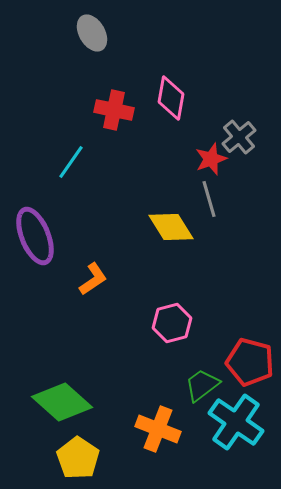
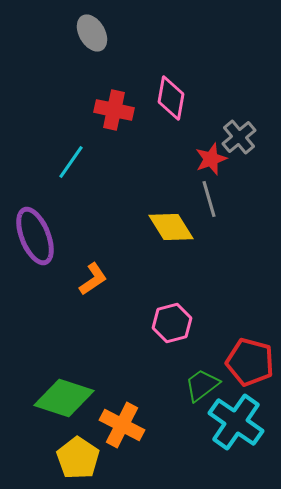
green diamond: moved 2 px right, 4 px up; rotated 24 degrees counterclockwise
orange cross: moved 36 px left, 4 px up; rotated 6 degrees clockwise
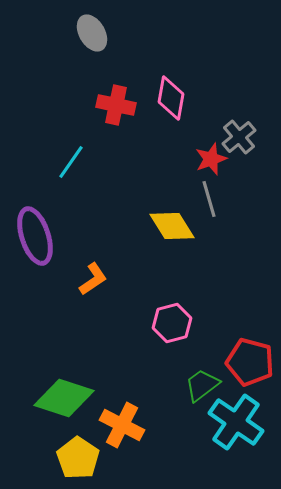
red cross: moved 2 px right, 5 px up
yellow diamond: moved 1 px right, 1 px up
purple ellipse: rotated 4 degrees clockwise
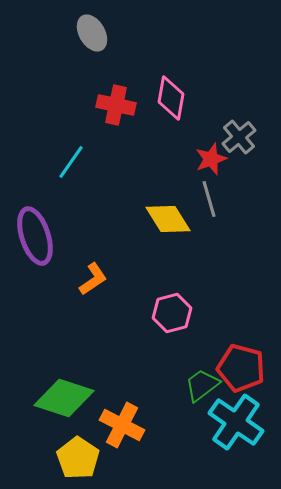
yellow diamond: moved 4 px left, 7 px up
pink hexagon: moved 10 px up
red pentagon: moved 9 px left, 6 px down
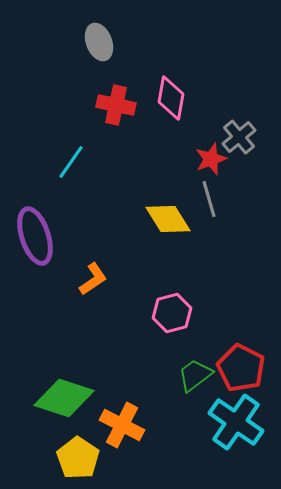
gray ellipse: moved 7 px right, 9 px down; rotated 9 degrees clockwise
red pentagon: rotated 12 degrees clockwise
green trapezoid: moved 7 px left, 10 px up
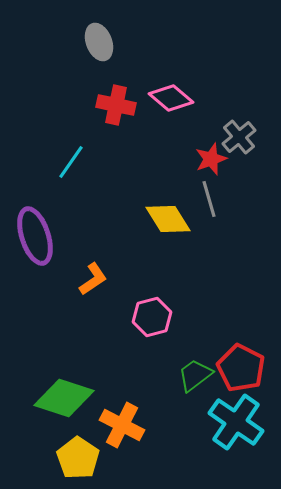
pink diamond: rotated 60 degrees counterclockwise
pink hexagon: moved 20 px left, 4 px down
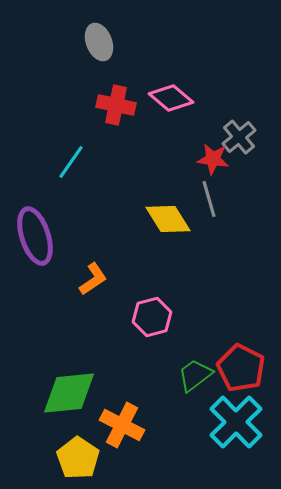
red star: moved 2 px right; rotated 28 degrees clockwise
green diamond: moved 5 px right, 5 px up; rotated 24 degrees counterclockwise
cyan cross: rotated 10 degrees clockwise
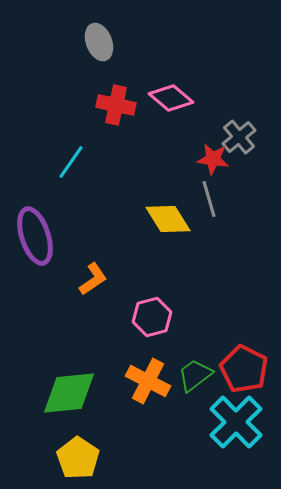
red pentagon: moved 3 px right, 1 px down
orange cross: moved 26 px right, 44 px up
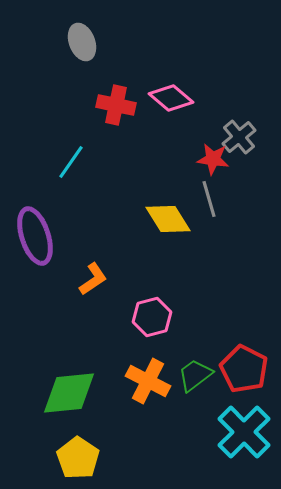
gray ellipse: moved 17 px left
cyan cross: moved 8 px right, 10 px down
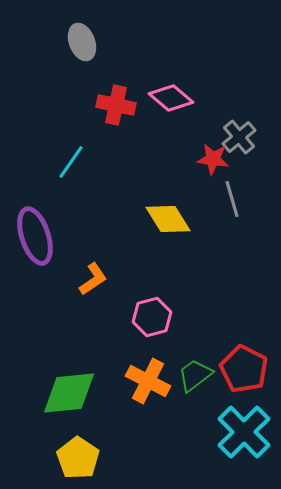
gray line: moved 23 px right
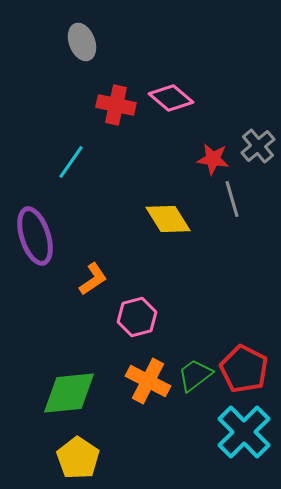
gray cross: moved 19 px right, 9 px down
pink hexagon: moved 15 px left
